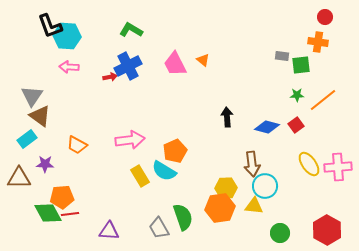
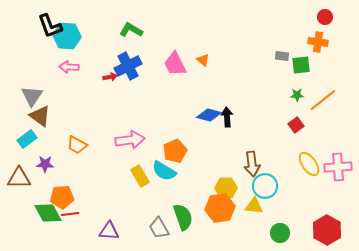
blue diamond at (267, 127): moved 58 px left, 12 px up
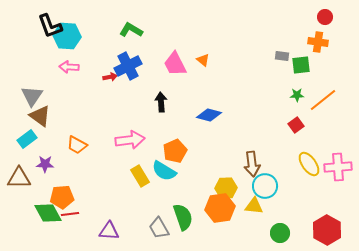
black arrow at (227, 117): moved 66 px left, 15 px up
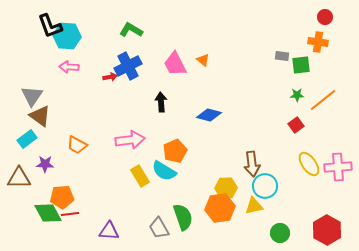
yellow triangle at (254, 206): rotated 18 degrees counterclockwise
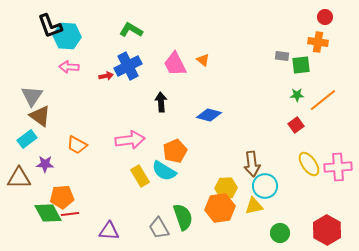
red arrow at (110, 77): moved 4 px left, 1 px up
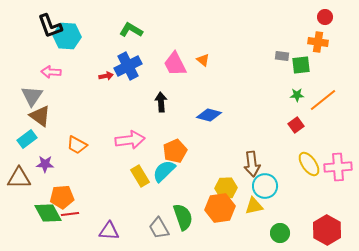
pink arrow at (69, 67): moved 18 px left, 5 px down
cyan semicircle at (164, 171): rotated 105 degrees clockwise
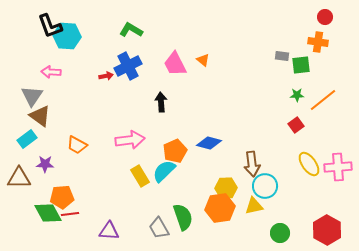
blue diamond at (209, 115): moved 28 px down
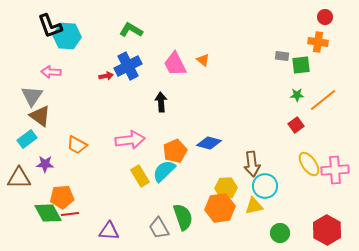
pink cross at (338, 167): moved 3 px left, 3 px down
